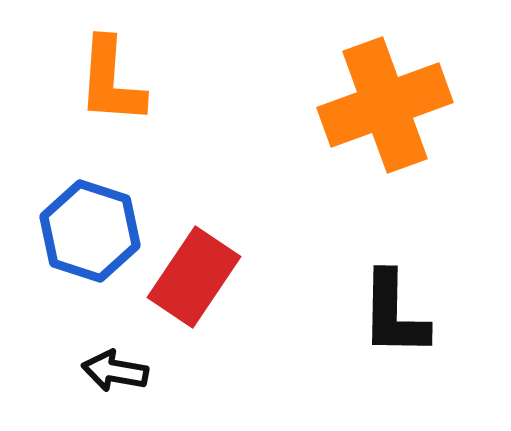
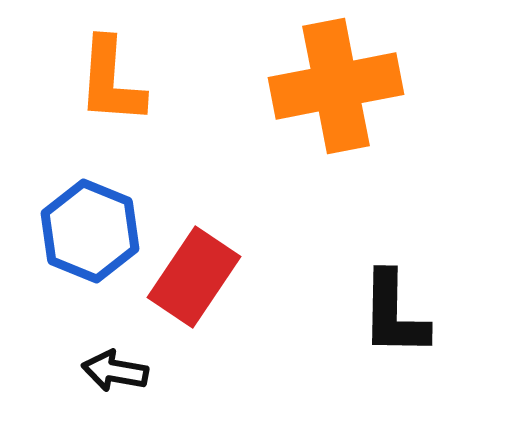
orange cross: moved 49 px left, 19 px up; rotated 9 degrees clockwise
blue hexagon: rotated 4 degrees clockwise
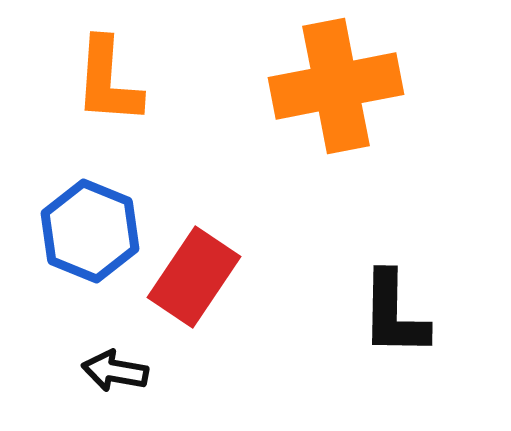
orange L-shape: moved 3 px left
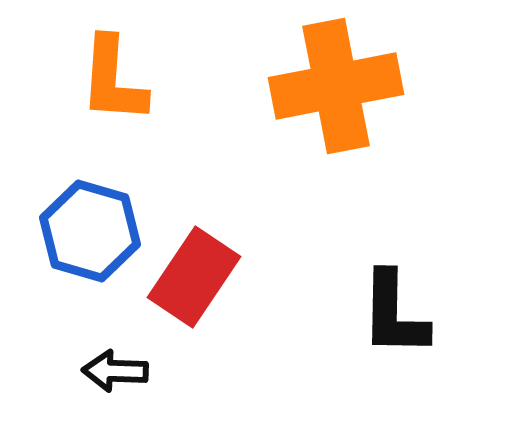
orange L-shape: moved 5 px right, 1 px up
blue hexagon: rotated 6 degrees counterclockwise
black arrow: rotated 8 degrees counterclockwise
